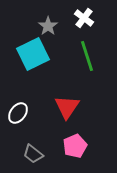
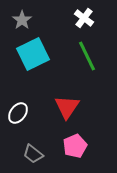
gray star: moved 26 px left, 6 px up
green line: rotated 8 degrees counterclockwise
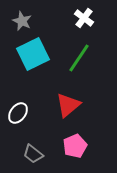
gray star: moved 1 px down; rotated 12 degrees counterclockwise
green line: moved 8 px left, 2 px down; rotated 60 degrees clockwise
red triangle: moved 1 px right, 2 px up; rotated 16 degrees clockwise
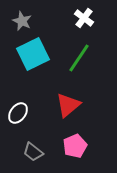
gray trapezoid: moved 2 px up
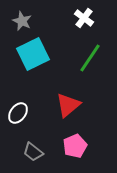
green line: moved 11 px right
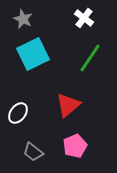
gray star: moved 1 px right, 2 px up
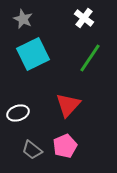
red triangle: rotated 8 degrees counterclockwise
white ellipse: rotated 35 degrees clockwise
pink pentagon: moved 10 px left
gray trapezoid: moved 1 px left, 2 px up
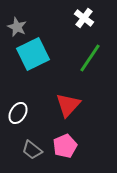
gray star: moved 6 px left, 8 px down
white ellipse: rotated 40 degrees counterclockwise
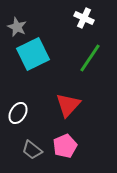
white cross: rotated 12 degrees counterclockwise
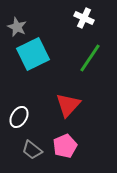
white ellipse: moved 1 px right, 4 px down
